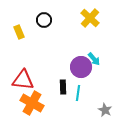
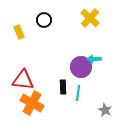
cyan arrow: rotated 128 degrees clockwise
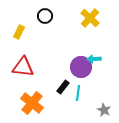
black circle: moved 1 px right, 4 px up
yellow rectangle: rotated 48 degrees clockwise
red triangle: moved 13 px up
black rectangle: rotated 40 degrees clockwise
orange cross: rotated 10 degrees clockwise
gray star: moved 1 px left
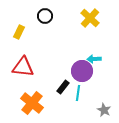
purple circle: moved 1 px right, 4 px down
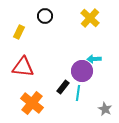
gray star: moved 1 px right, 1 px up
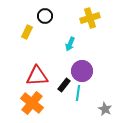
yellow cross: rotated 30 degrees clockwise
yellow rectangle: moved 8 px right
cyan arrow: moved 24 px left, 15 px up; rotated 64 degrees counterclockwise
red triangle: moved 14 px right, 9 px down; rotated 10 degrees counterclockwise
black rectangle: moved 1 px right, 2 px up
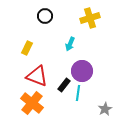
yellow rectangle: moved 16 px down
red triangle: rotated 25 degrees clockwise
gray star: rotated 16 degrees clockwise
